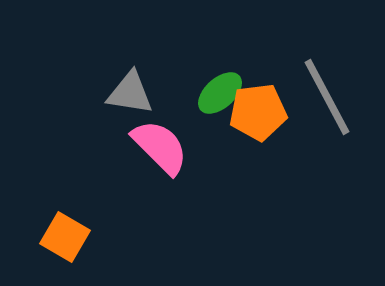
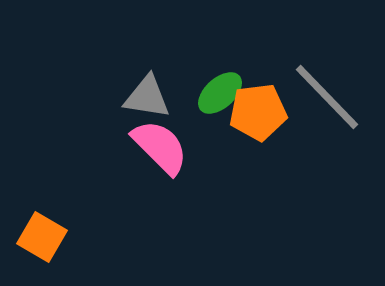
gray triangle: moved 17 px right, 4 px down
gray line: rotated 16 degrees counterclockwise
orange square: moved 23 px left
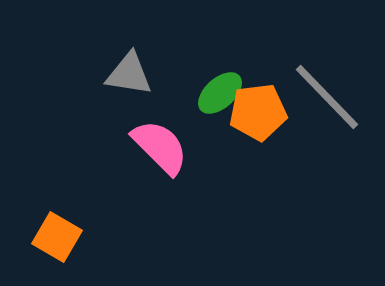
gray triangle: moved 18 px left, 23 px up
orange square: moved 15 px right
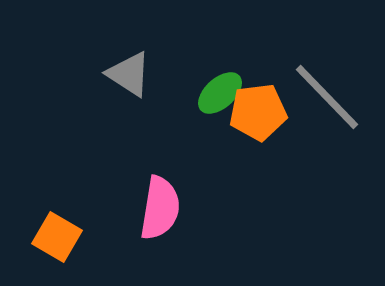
gray triangle: rotated 24 degrees clockwise
pink semicircle: moved 61 px down; rotated 54 degrees clockwise
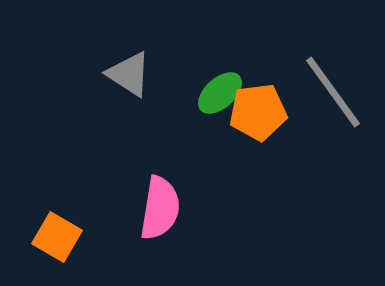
gray line: moved 6 px right, 5 px up; rotated 8 degrees clockwise
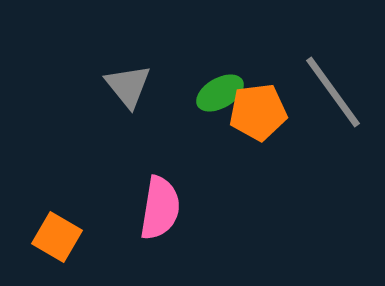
gray triangle: moved 1 px left, 12 px down; rotated 18 degrees clockwise
green ellipse: rotated 12 degrees clockwise
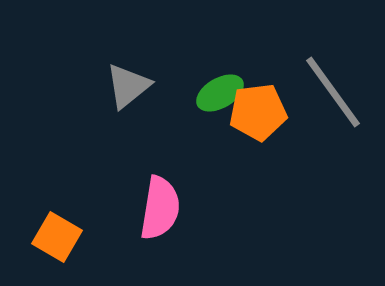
gray triangle: rotated 30 degrees clockwise
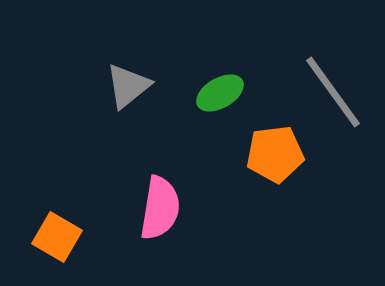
orange pentagon: moved 17 px right, 42 px down
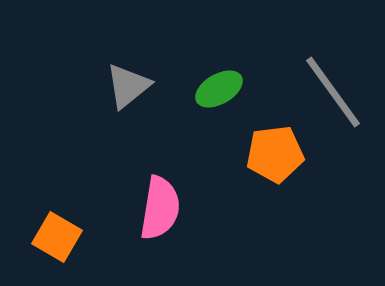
green ellipse: moved 1 px left, 4 px up
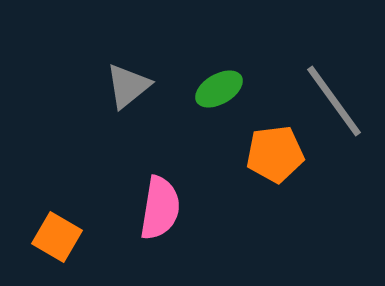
gray line: moved 1 px right, 9 px down
